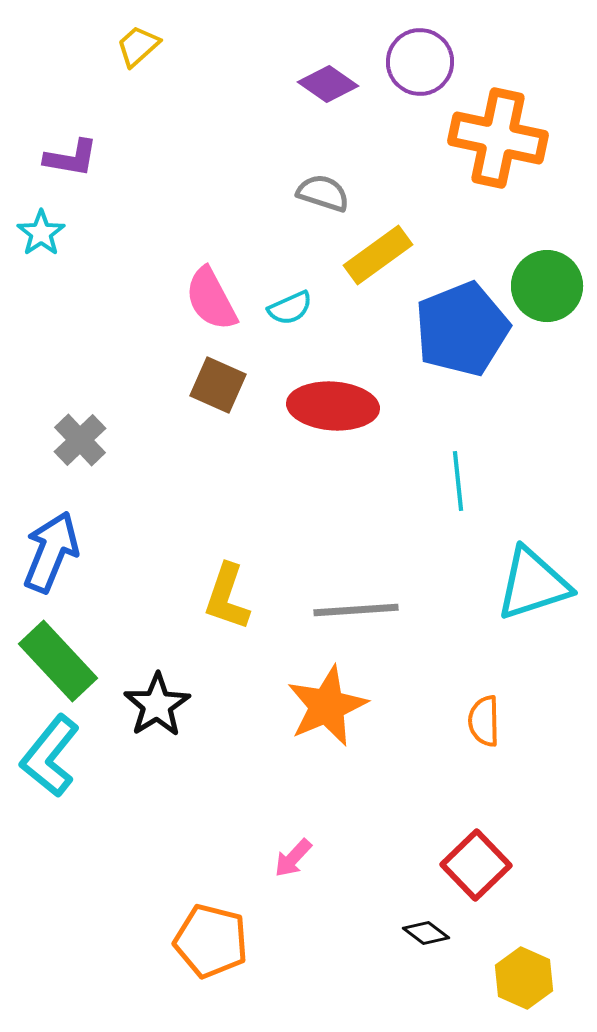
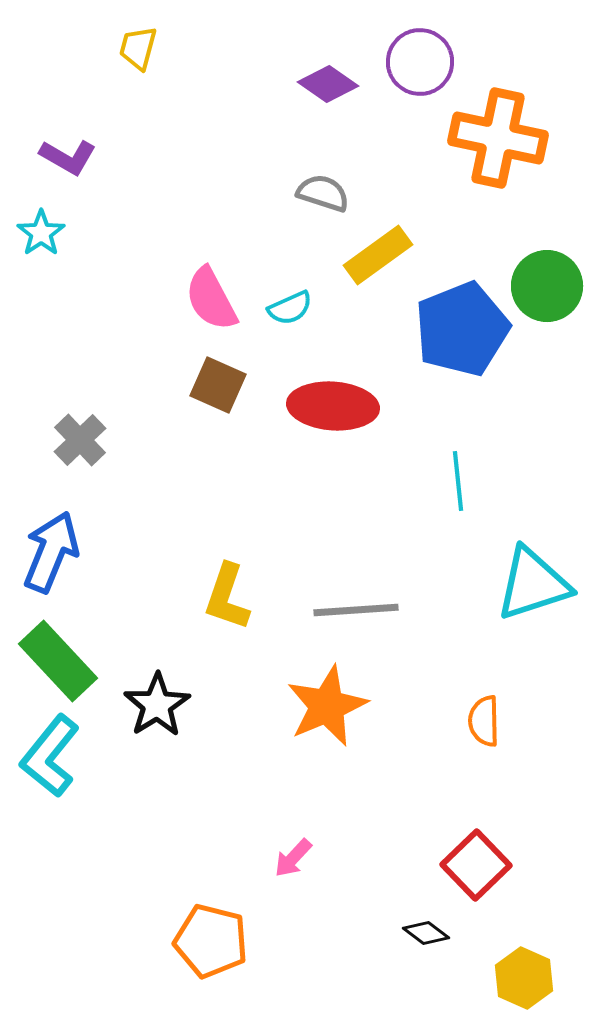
yellow trapezoid: moved 2 px down; rotated 33 degrees counterclockwise
purple L-shape: moved 3 px left, 1 px up; rotated 20 degrees clockwise
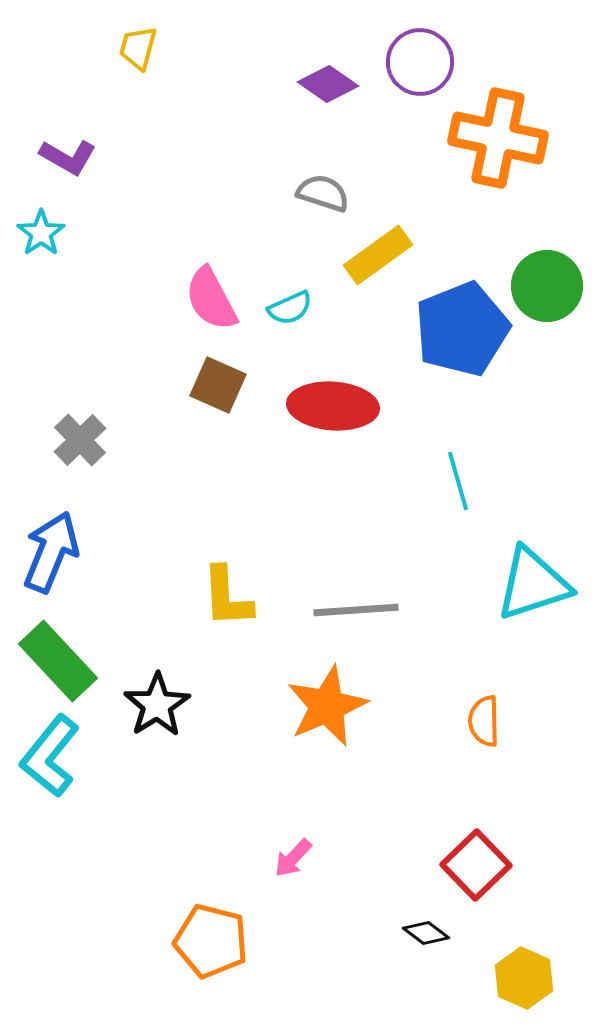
cyan line: rotated 10 degrees counterclockwise
yellow L-shape: rotated 22 degrees counterclockwise
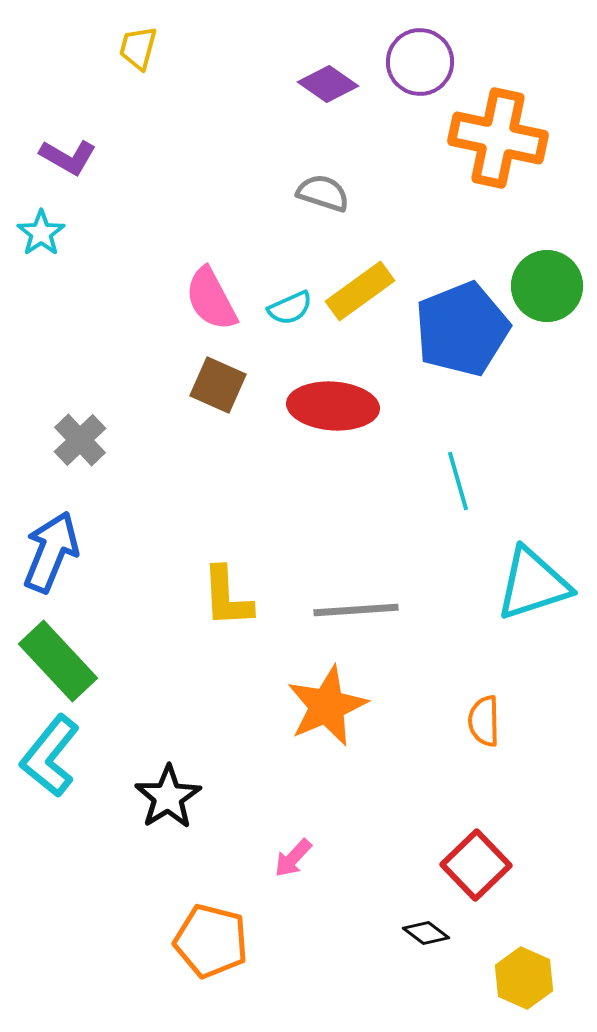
yellow rectangle: moved 18 px left, 36 px down
black star: moved 11 px right, 92 px down
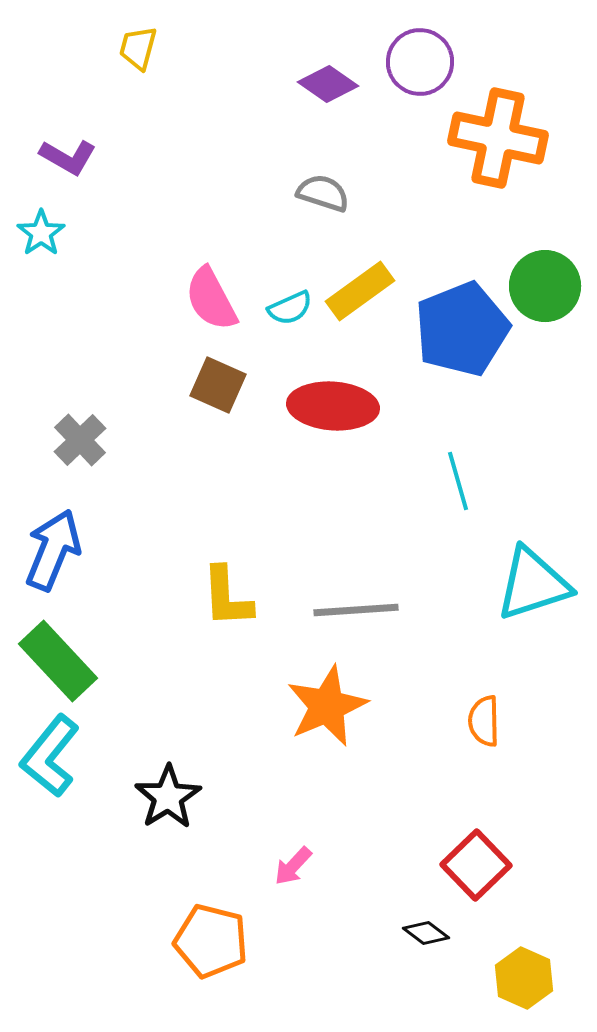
green circle: moved 2 px left
blue arrow: moved 2 px right, 2 px up
pink arrow: moved 8 px down
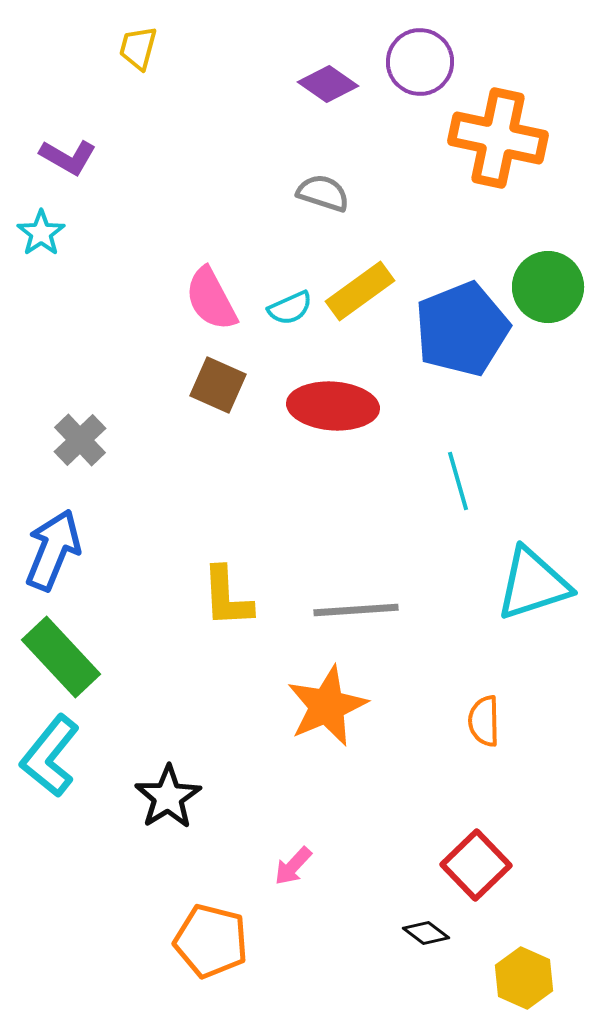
green circle: moved 3 px right, 1 px down
green rectangle: moved 3 px right, 4 px up
